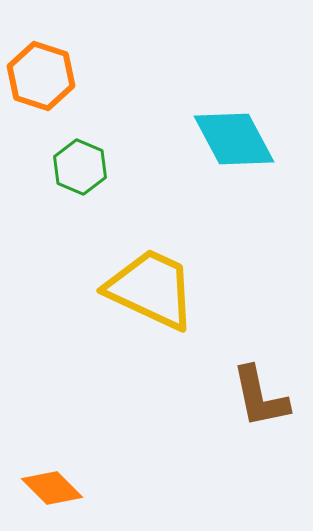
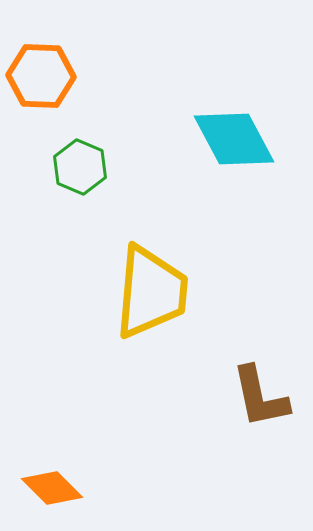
orange hexagon: rotated 16 degrees counterclockwise
yellow trapezoid: moved 3 px down; rotated 70 degrees clockwise
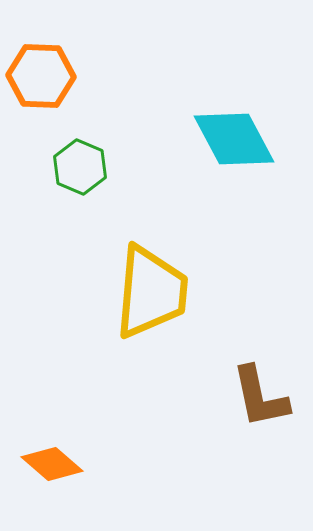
orange diamond: moved 24 px up; rotated 4 degrees counterclockwise
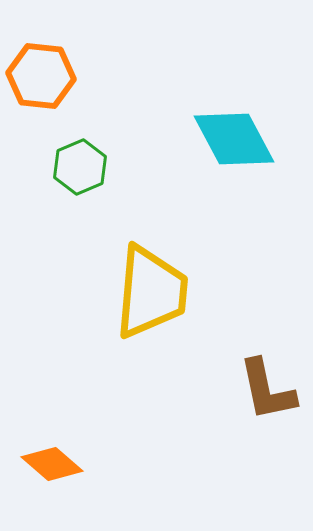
orange hexagon: rotated 4 degrees clockwise
green hexagon: rotated 14 degrees clockwise
brown L-shape: moved 7 px right, 7 px up
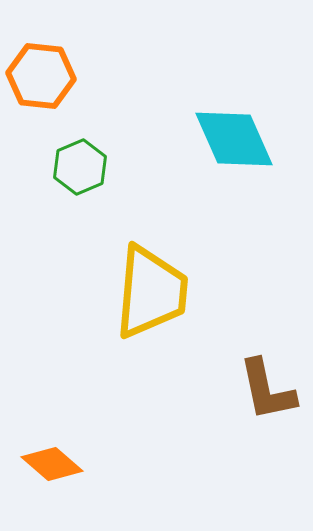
cyan diamond: rotated 4 degrees clockwise
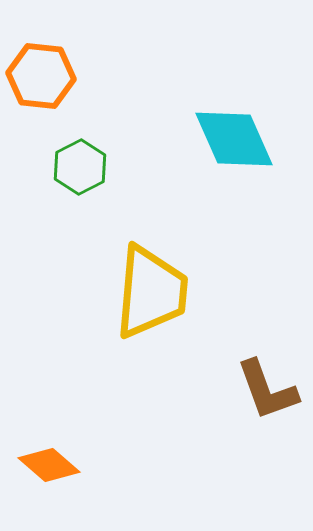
green hexagon: rotated 4 degrees counterclockwise
brown L-shape: rotated 8 degrees counterclockwise
orange diamond: moved 3 px left, 1 px down
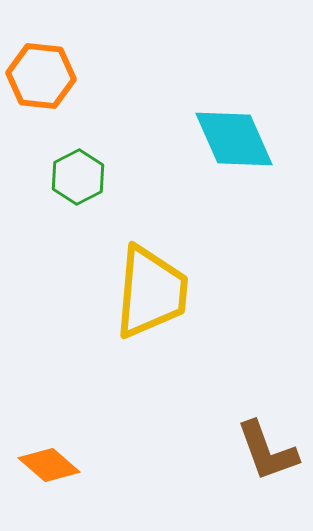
green hexagon: moved 2 px left, 10 px down
brown L-shape: moved 61 px down
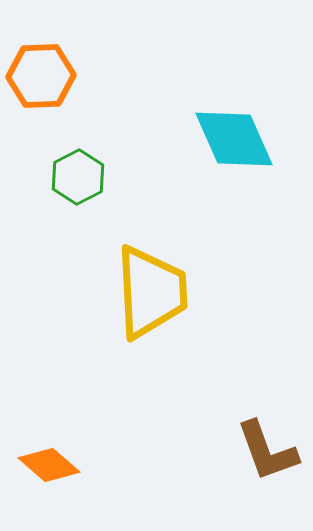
orange hexagon: rotated 8 degrees counterclockwise
yellow trapezoid: rotated 8 degrees counterclockwise
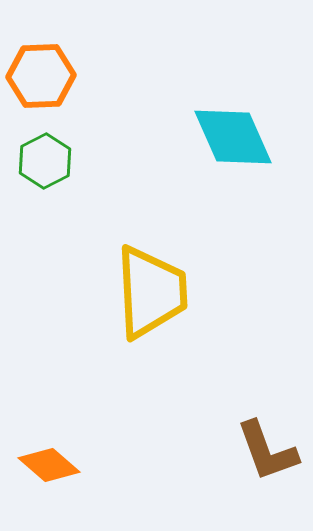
cyan diamond: moved 1 px left, 2 px up
green hexagon: moved 33 px left, 16 px up
